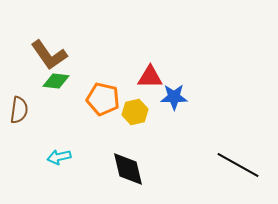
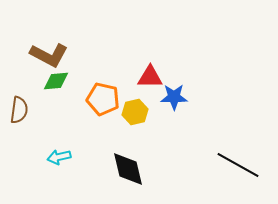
brown L-shape: rotated 27 degrees counterclockwise
green diamond: rotated 12 degrees counterclockwise
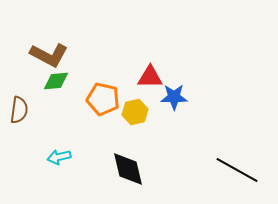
black line: moved 1 px left, 5 px down
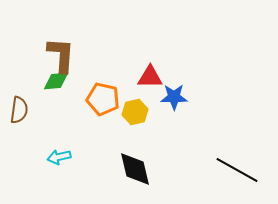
brown L-shape: moved 12 px right; rotated 114 degrees counterclockwise
black diamond: moved 7 px right
